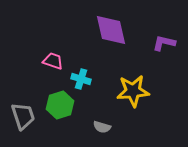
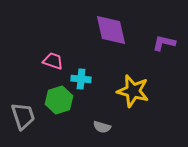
cyan cross: rotated 12 degrees counterclockwise
yellow star: rotated 20 degrees clockwise
green hexagon: moved 1 px left, 5 px up
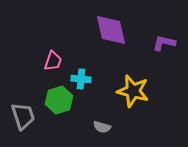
pink trapezoid: rotated 90 degrees clockwise
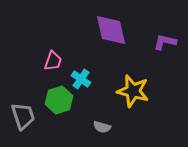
purple L-shape: moved 1 px right, 1 px up
cyan cross: rotated 30 degrees clockwise
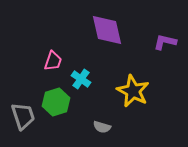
purple diamond: moved 4 px left
yellow star: rotated 12 degrees clockwise
green hexagon: moved 3 px left, 2 px down
